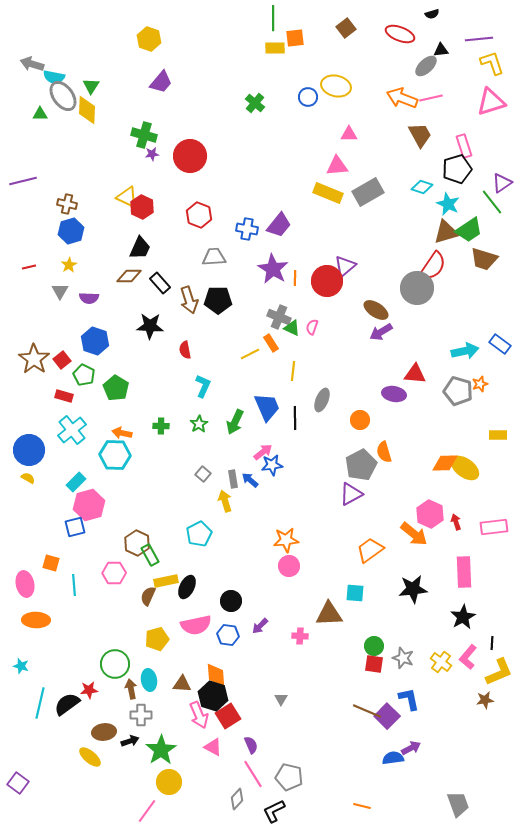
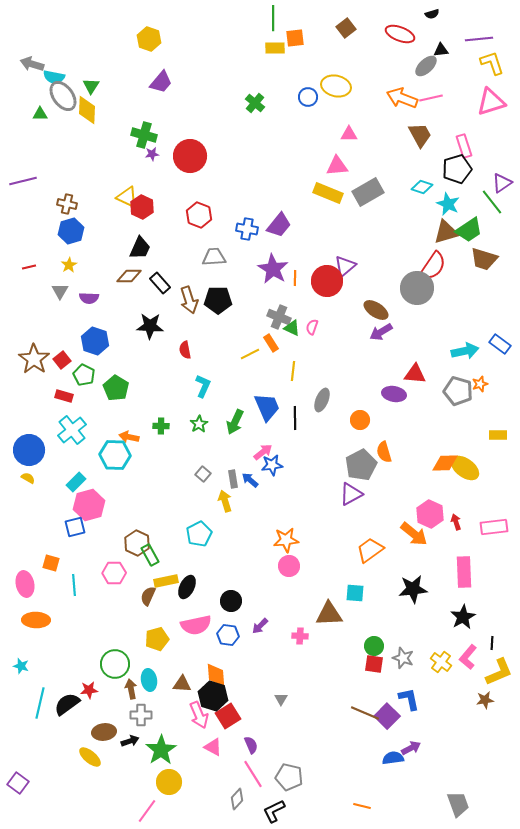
orange arrow at (122, 433): moved 7 px right, 4 px down
brown line at (367, 711): moved 2 px left, 2 px down
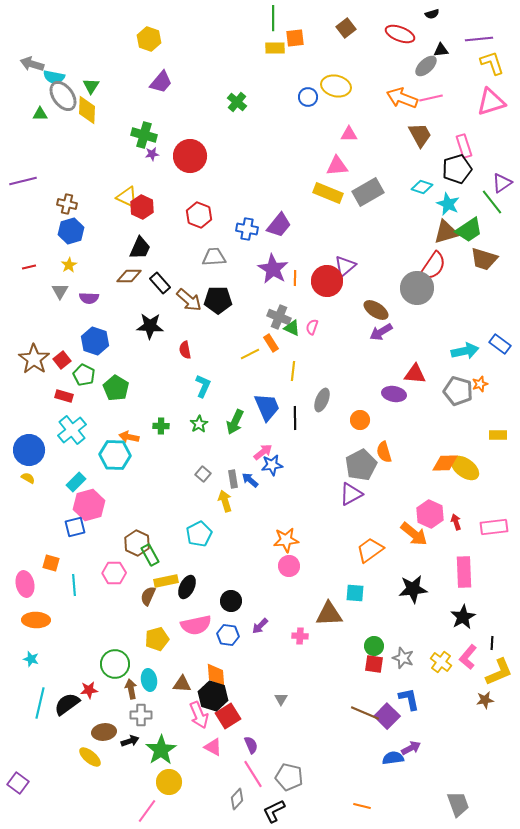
green cross at (255, 103): moved 18 px left, 1 px up
brown arrow at (189, 300): rotated 32 degrees counterclockwise
cyan star at (21, 666): moved 10 px right, 7 px up
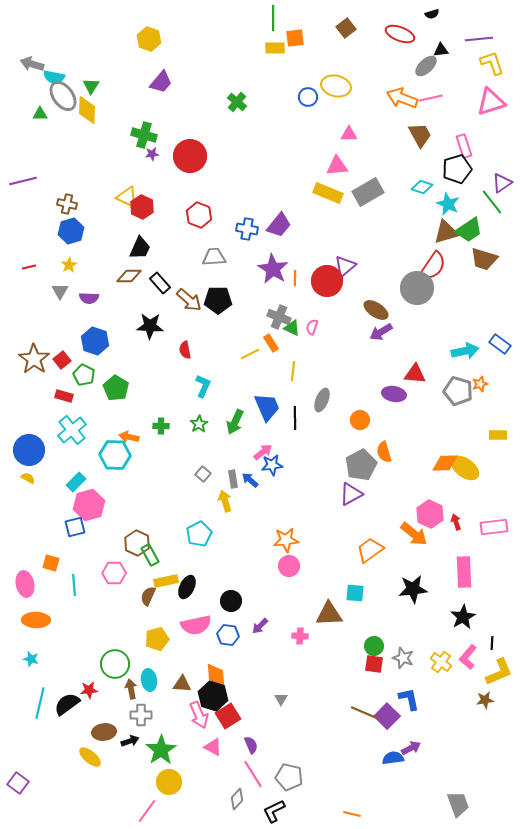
orange line at (362, 806): moved 10 px left, 8 px down
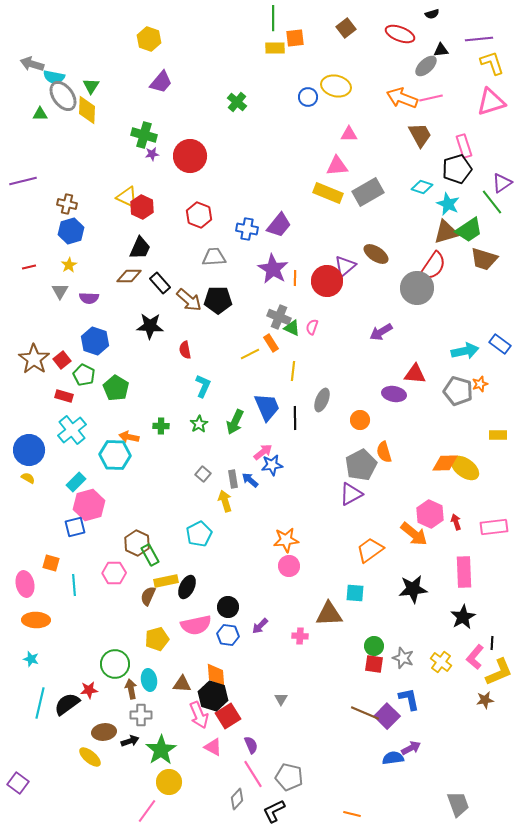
brown ellipse at (376, 310): moved 56 px up
black circle at (231, 601): moved 3 px left, 6 px down
pink L-shape at (468, 657): moved 7 px right
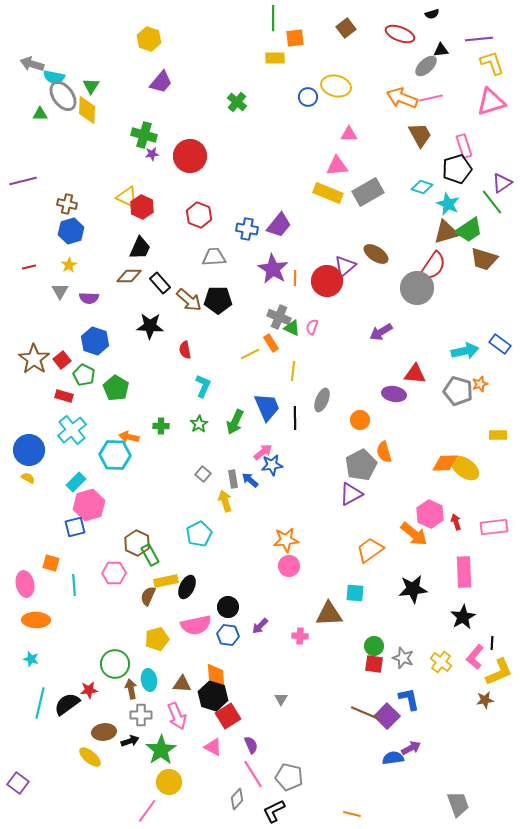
yellow rectangle at (275, 48): moved 10 px down
pink arrow at (199, 715): moved 22 px left, 1 px down
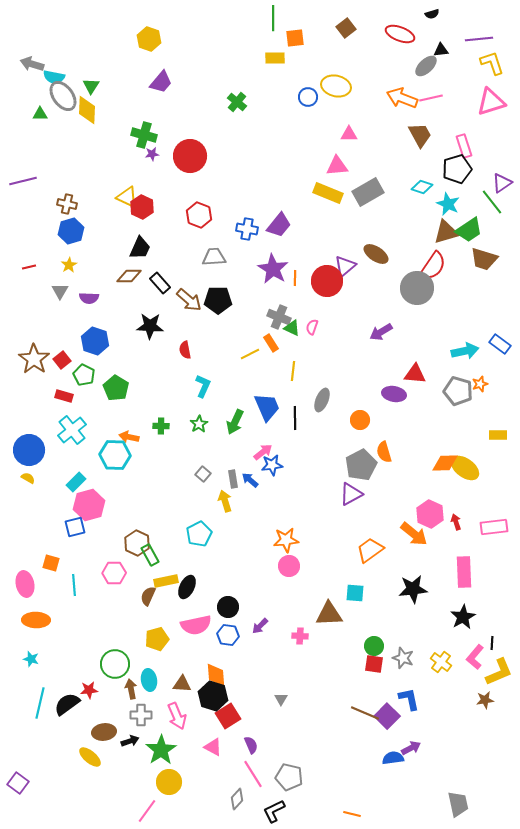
gray trapezoid at (458, 804): rotated 8 degrees clockwise
